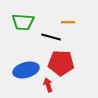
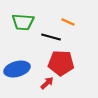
orange line: rotated 24 degrees clockwise
blue ellipse: moved 9 px left, 1 px up
red arrow: moved 1 px left, 2 px up; rotated 64 degrees clockwise
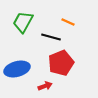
green trapezoid: rotated 115 degrees clockwise
red pentagon: rotated 25 degrees counterclockwise
red arrow: moved 2 px left, 3 px down; rotated 24 degrees clockwise
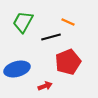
black line: rotated 30 degrees counterclockwise
red pentagon: moved 7 px right, 1 px up
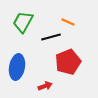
blue ellipse: moved 2 px up; rotated 65 degrees counterclockwise
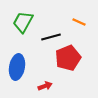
orange line: moved 11 px right
red pentagon: moved 4 px up
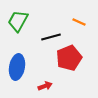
green trapezoid: moved 5 px left, 1 px up
red pentagon: moved 1 px right
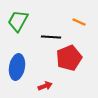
black line: rotated 18 degrees clockwise
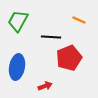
orange line: moved 2 px up
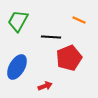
blue ellipse: rotated 20 degrees clockwise
